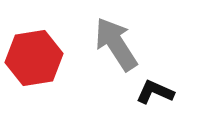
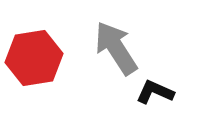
gray arrow: moved 4 px down
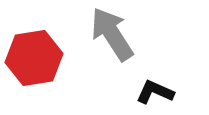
gray arrow: moved 4 px left, 14 px up
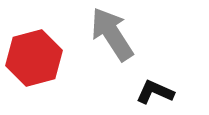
red hexagon: rotated 6 degrees counterclockwise
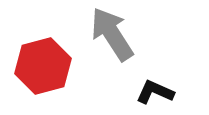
red hexagon: moved 9 px right, 8 px down
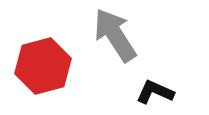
gray arrow: moved 3 px right, 1 px down
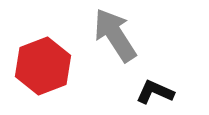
red hexagon: rotated 6 degrees counterclockwise
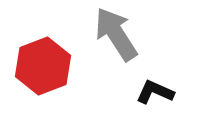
gray arrow: moved 1 px right, 1 px up
